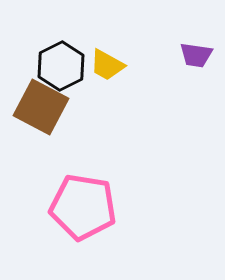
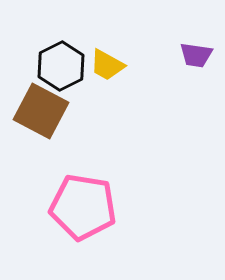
brown square: moved 4 px down
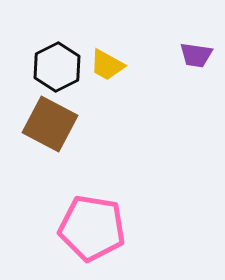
black hexagon: moved 4 px left, 1 px down
brown square: moved 9 px right, 13 px down
pink pentagon: moved 9 px right, 21 px down
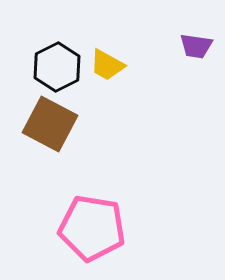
purple trapezoid: moved 9 px up
